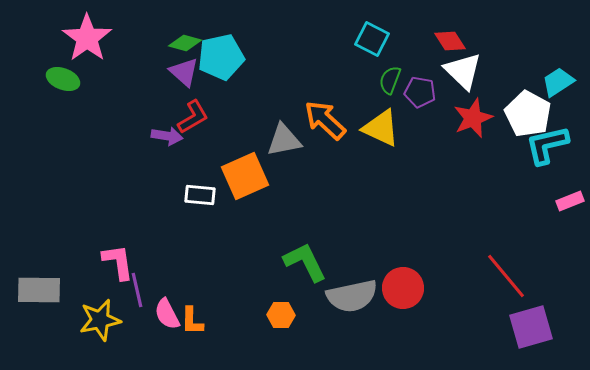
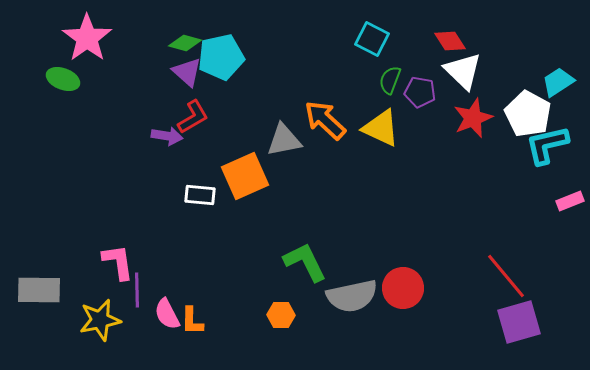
purple triangle: moved 3 px right
purple line: rotated 12 degrees clockwise
purple square: moved 12 px left, 5 px up
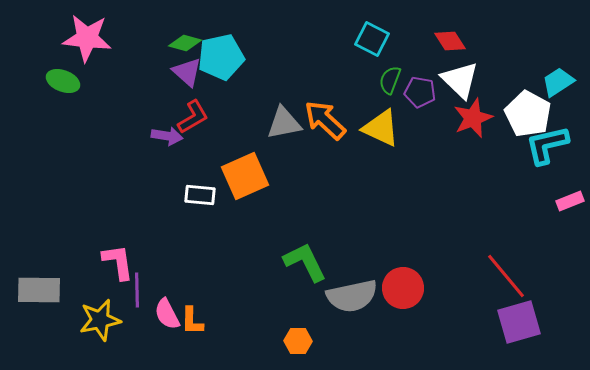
pink star: rotated 30 degrees counterclockwise
white triangle: moved 3 px left, 9 px down
green ellipse: moved 2 px down
gray triangle: moved 17 px up
orange hexagon: moved 17 px right, 26 px down
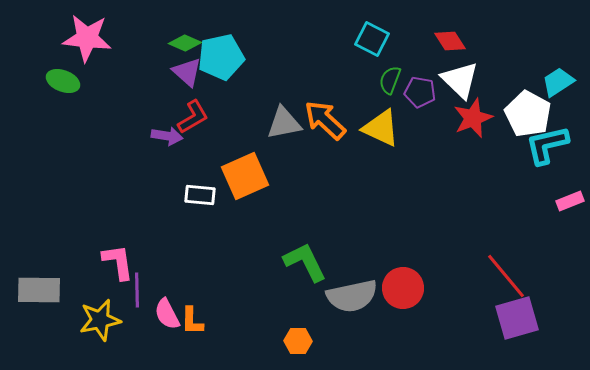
green diamond: rotated 8 degrees clockwise
purple square: moved 2 px left, 4 px up
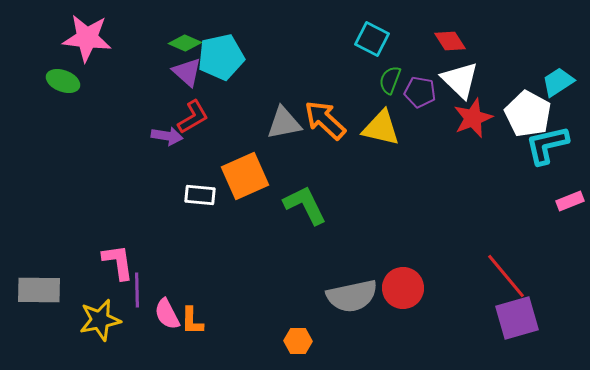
yellow triangle: rotated 12 degrees counterclockwise
green L-shape: moved 57 px up
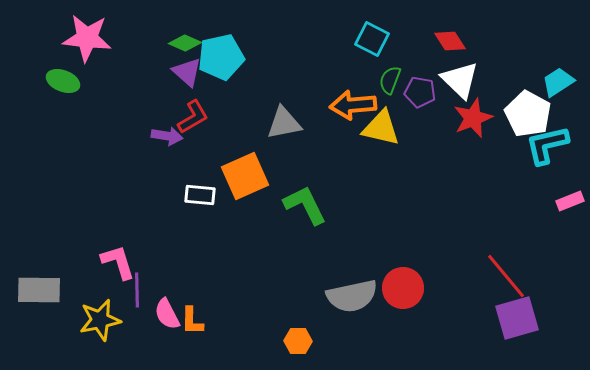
orange arrow: moved 28 px right, 15 px up; rotated 48 degrees counterclockwise
pink L-shape: rotated 9 degrees counterclockwise
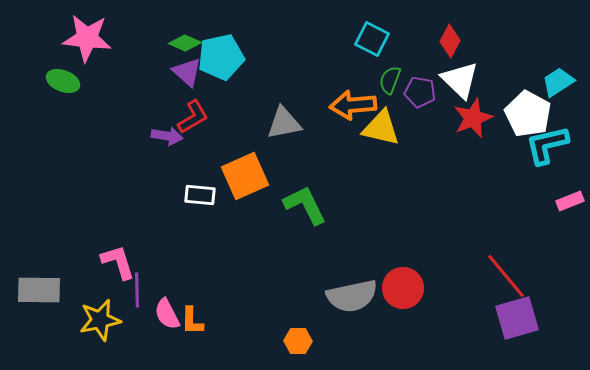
red diamond: rotated 60 degrees clockwise
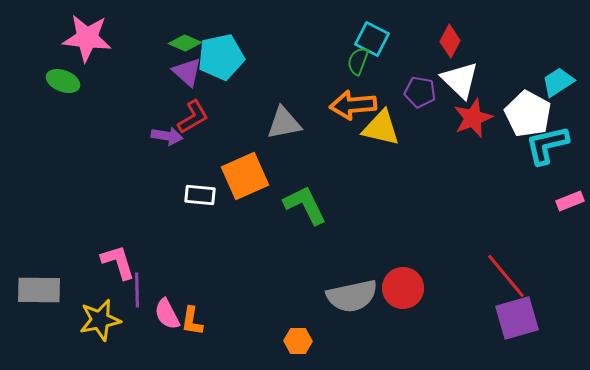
green semicircle: moved 32 px left, 19 px up
orange L-shape: rotated 8 degrees clockwise
